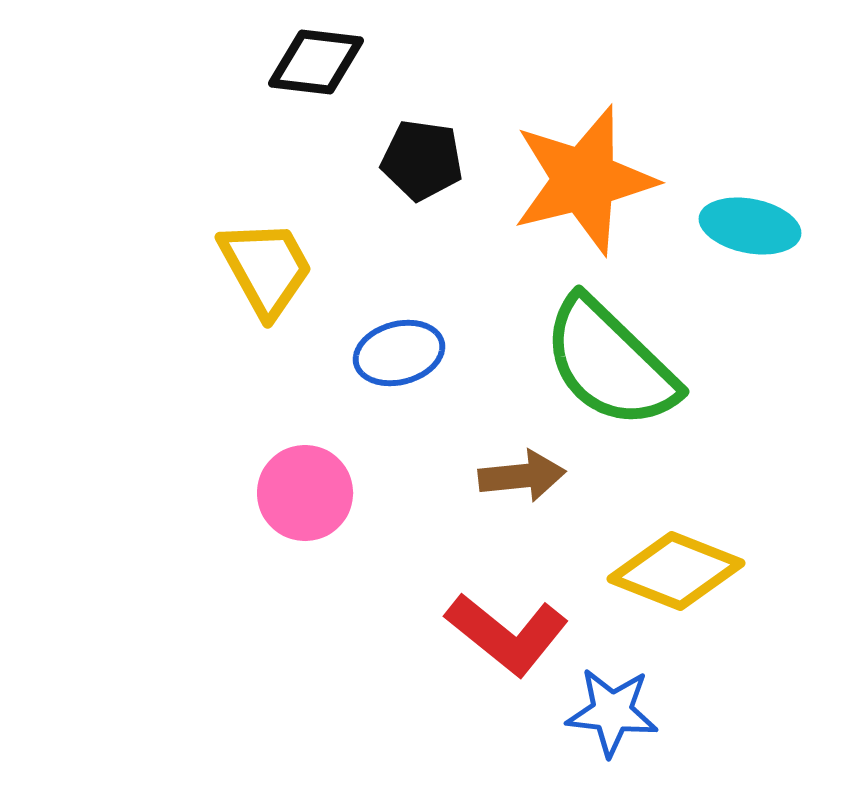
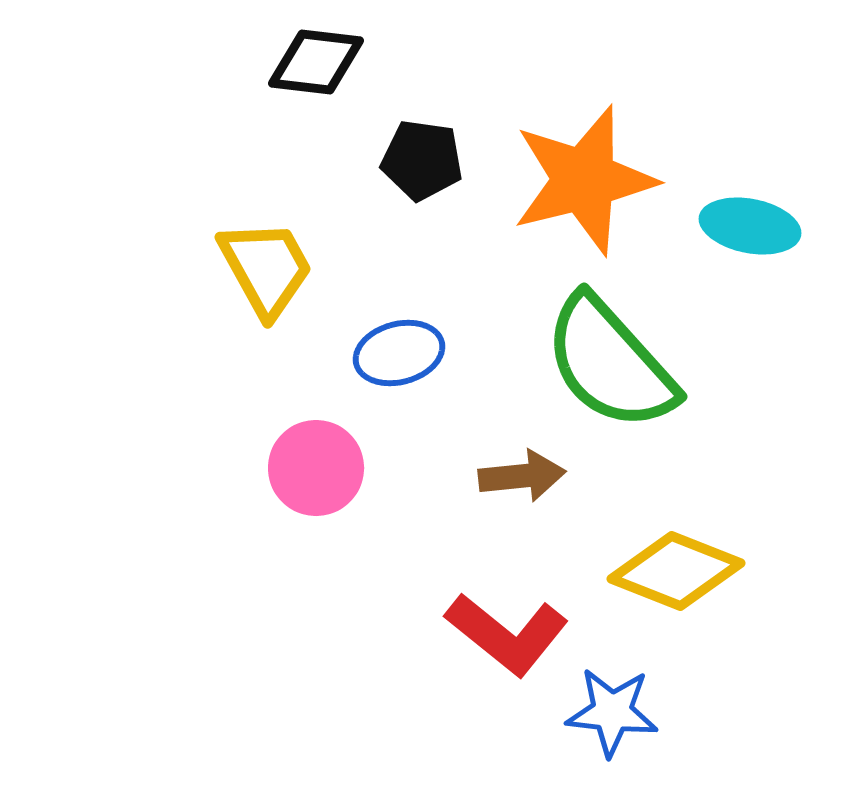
green semicircle: rotated 4 degrees clockwise
pink circle: moved 11 px right, 25 px up
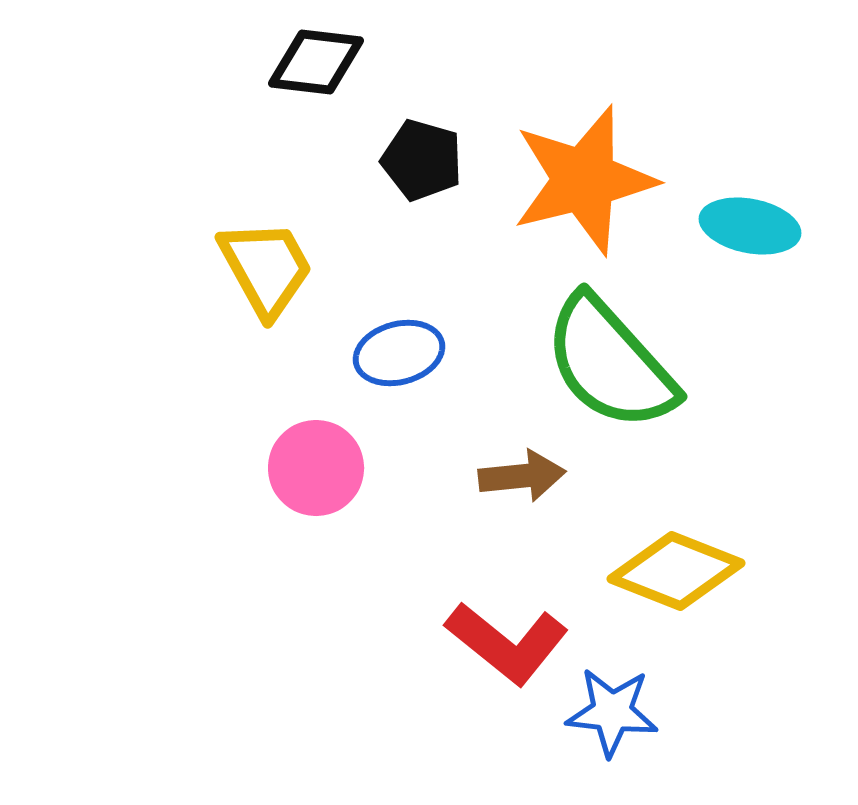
black pentagon: rotated 8 degrees clockwise
red L-shape: moved 9 px down
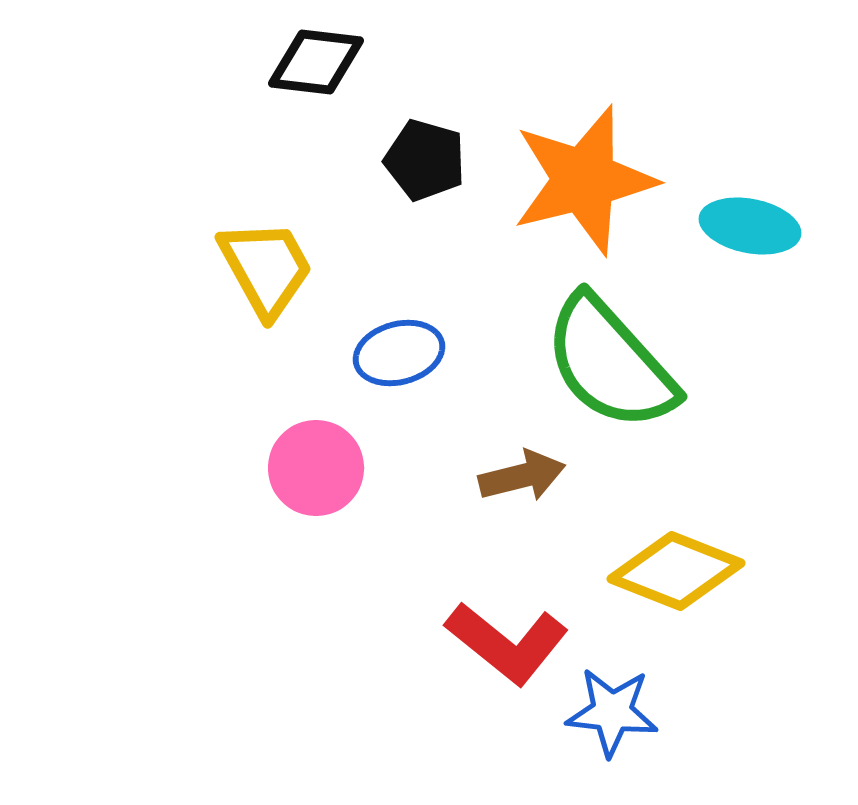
black pentagon: moved 3 px right
brown arrow: rotated 8 degrees counterclockwise
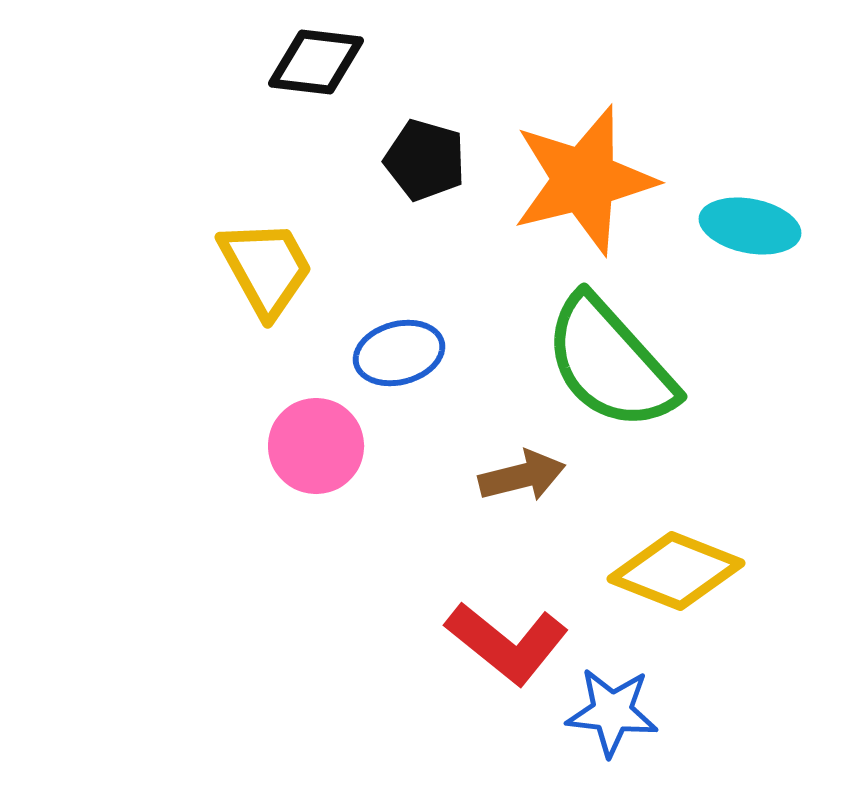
pink circle: moved 22 px up
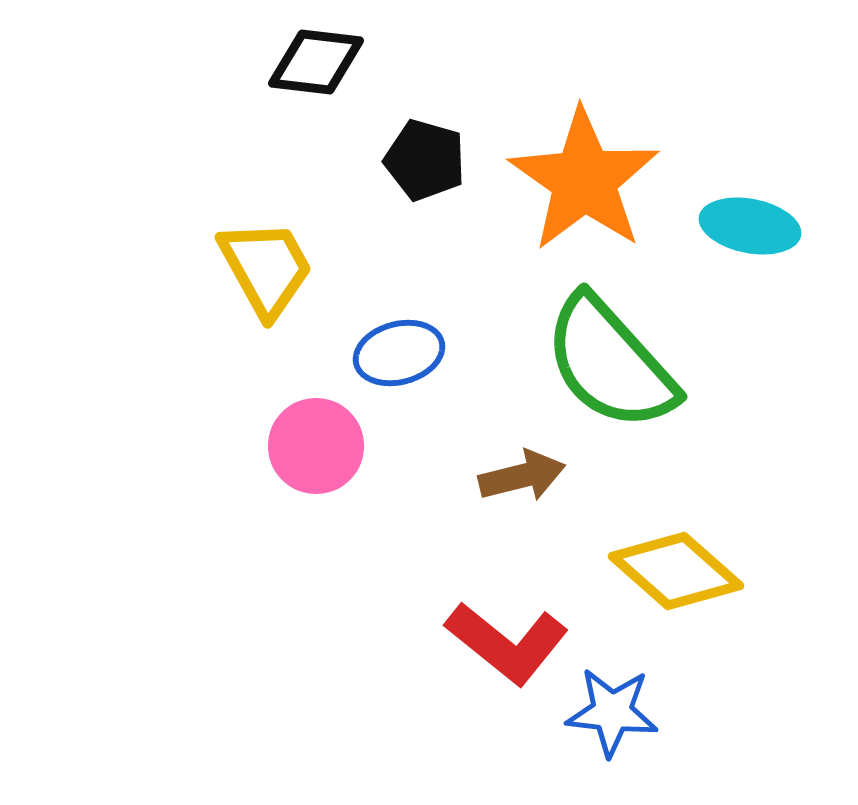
orange star: rotated 23 degrees counterclockwise
yellow diamond: rotated 20 degrees clockwise
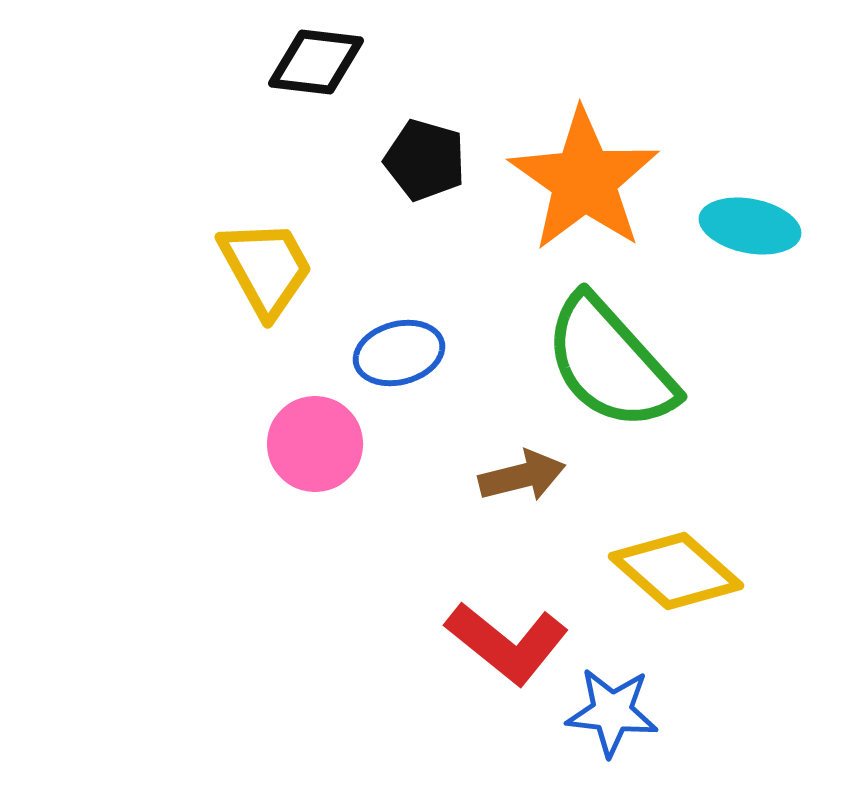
pink circle: moved 1 px left, 2 px up
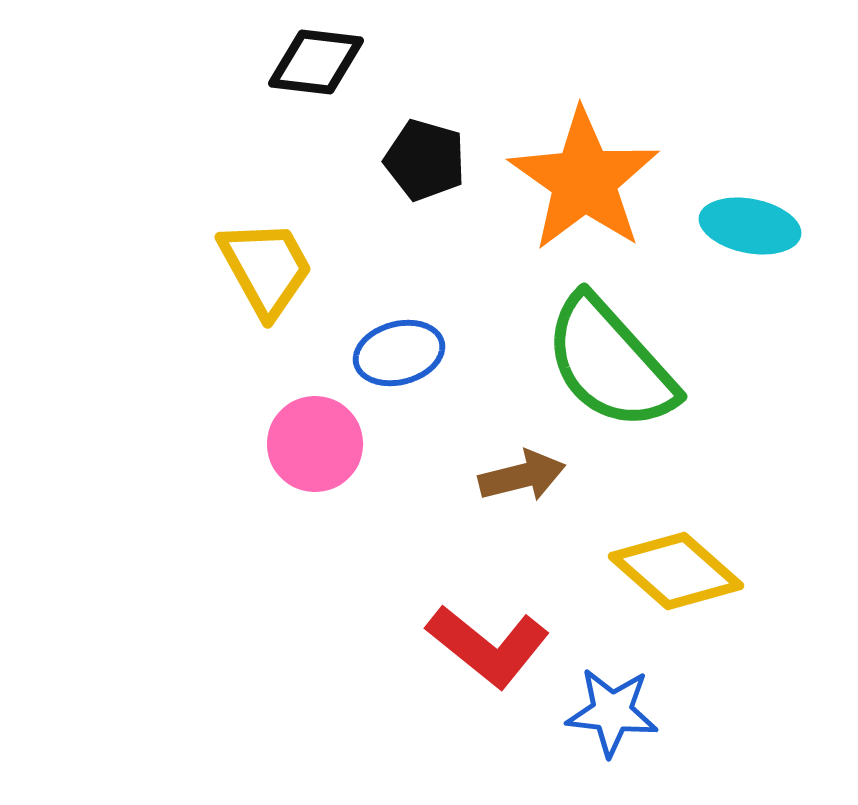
red L-shape: moved 19 px left, 3 px down
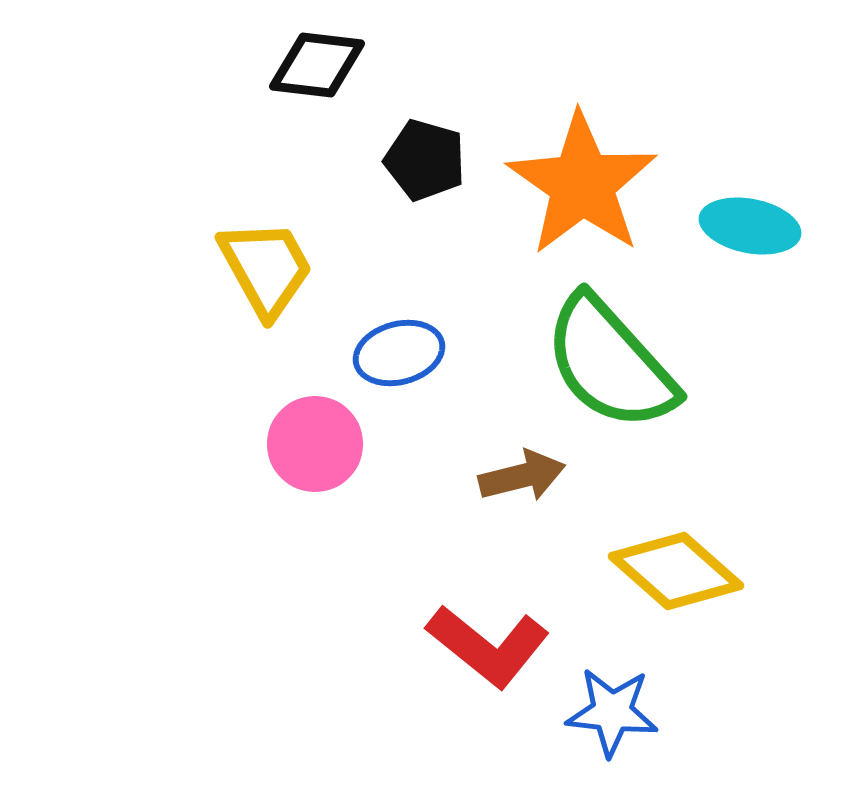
black diamond: moved 1 px right, 3 px down
orange star: moved 2 px left, 4 px down
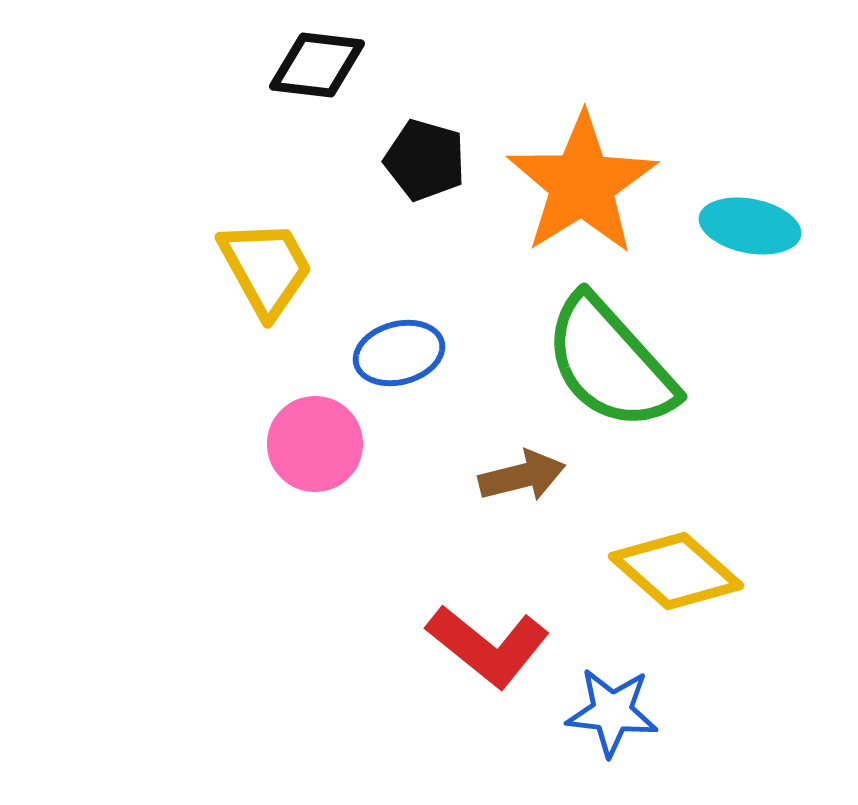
orange star: rotated 5 degrees clockwise
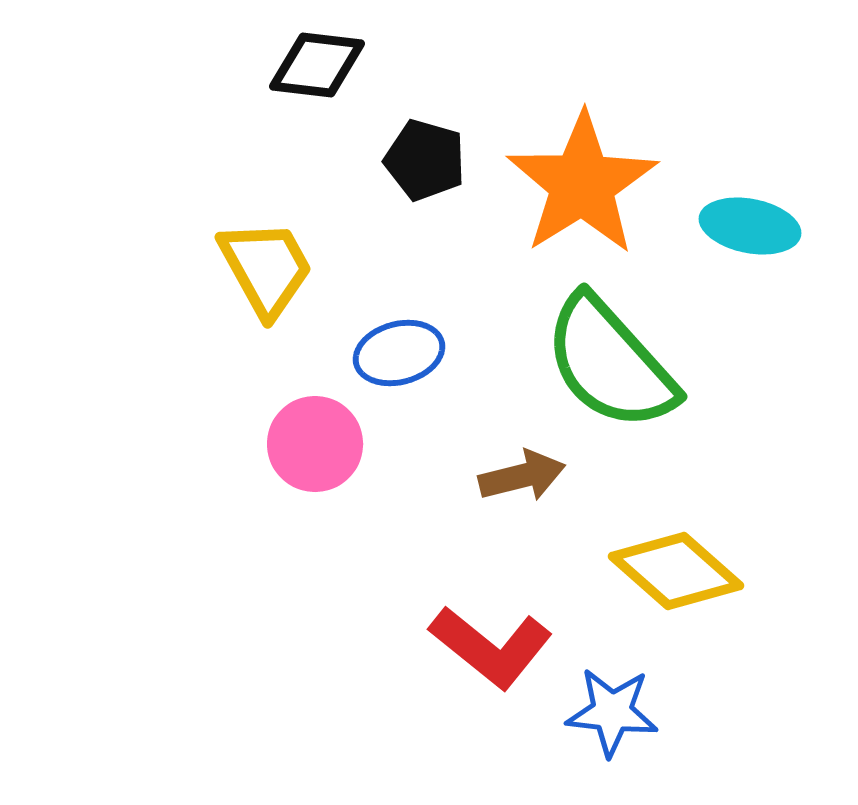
red L-shape: moved 3 px right, 1 px down
